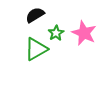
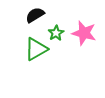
pink star: rotated 10 degrees counterclockwise
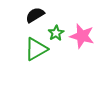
pink star: moved 2 px left, 3 px down
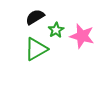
black semicircle: moved 2 px down
green star: moved 3 px up
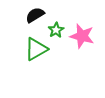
black semicircle: moved 2 px up
